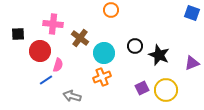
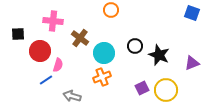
pink cross: moved 3 px up
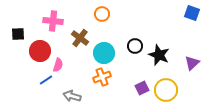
orange circle: moved 9 px left, 4 px down
purple triangle: rotated 21 degrees counterclockwise
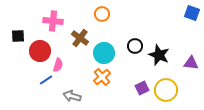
black square: moved 2 px down
purple triangle: moved 1 px left; rotated 49 degrees clockwise
orange cross: rotated 18 degrees counterclockwise
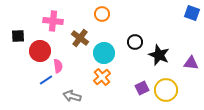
black circle: moved 4 px up
pink semicircle: moved 1 px down; rotated 24 degrees counterclockwise
